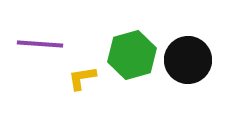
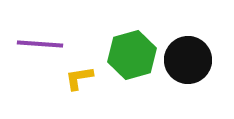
yellow L-shape: moved 3 px left
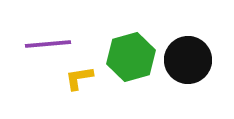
purple line: moved 8 px right; rotated 9 degrees counterclockwise
green hexagon: moved 1 px left, 2 px down
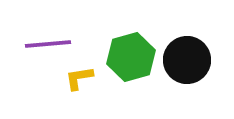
black circle: moved 1 px left
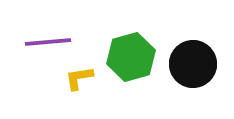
purple line: moved 2 px up
black circle: moved 6 px right, 4 px down
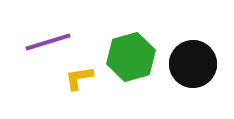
purple line: rotated 12 degrees counterclockwise
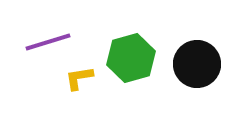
green hexagon: moved 1 px down
black circle: moved 4 px right
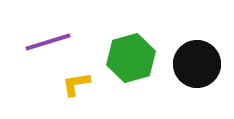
yellow L-shape: moved 3 px left, 6 px down
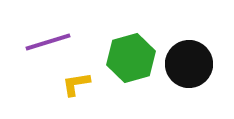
black circle: moved 8 px left
